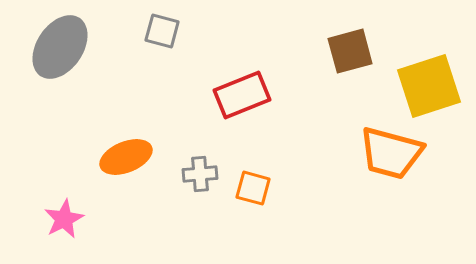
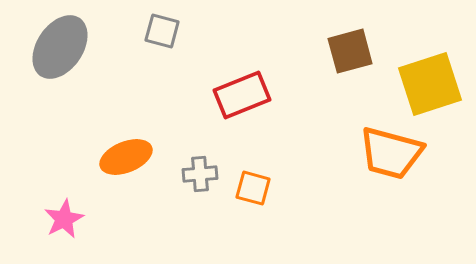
yellow square: moved 1 px right, 2 px up
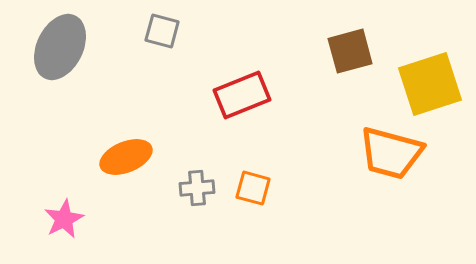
gray ellipse: rotated 8 degrees counterclockwise
gray cross: moved 3 px left, 14 px down
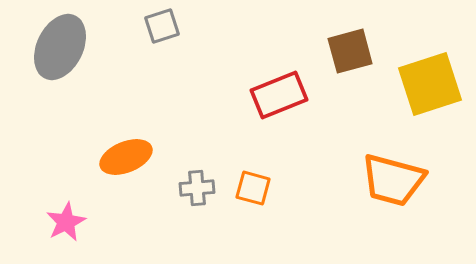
gray square: moved 5 px up; rotated 33 degrees counterclockwise
red rectangle: moved 37 px right
orange trapezoid: moved 2 px right, 27 px down
pink star: moved 2 px right, 3 px down
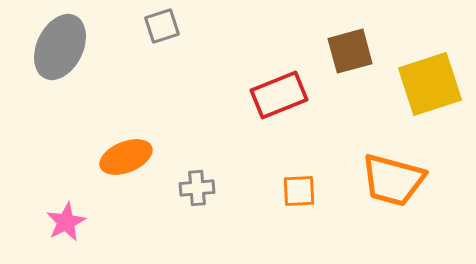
orange square: moved 46 px right, 3 px down; rotated 18 degrees counterclockwise
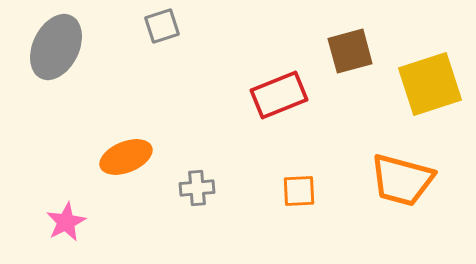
gray ellipse: moved 4 px left
orange trapezoid: moved 9 px right
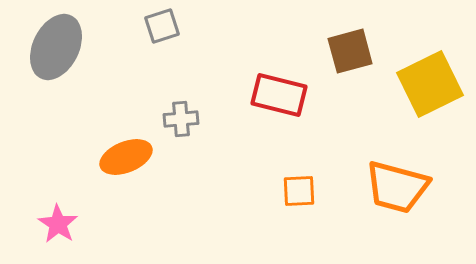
yellow square: rotated 8 degrees counterclockwise
red rectangle: rotated 36 degrees clockwise
orange trapezoid: moved 5 px left, 7 px down
gray cross: moved 16 px left, 69 px up
pink star: moved 8 px left, 2 px down; rotated 12 degrees counterclockwise
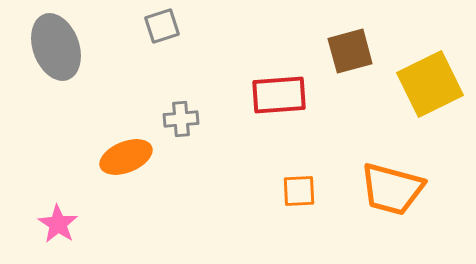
gray ellipse: rotated 46 degrees counterclockwise
red rectangle: rotated 18 degrees counterclockwise
orange trapezoid: moved 5 px left, 2 px down
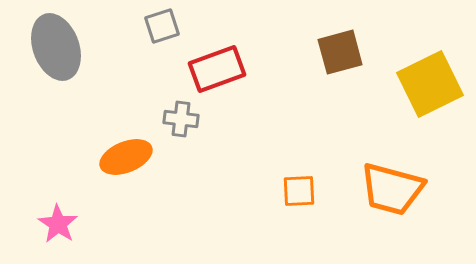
brown square: moved 10 px left, 1 px down
red rectangle: moved 62 px left, 26 px up; rotated 16 degrees counterclockwise
gray cross: rotated 12 degrees clockwise
